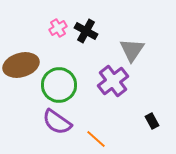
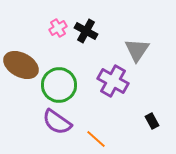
gray triangle: moved 5 px right
brown ellipse: rotated 44 degrees clockwise
purple cross: rotated 24 degrees counterclockwise
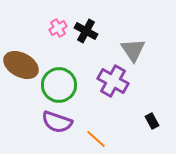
gray triangle: moved 4 px left; rotated 8 degrees counterclockwise
purple semicircle: rotated 16 degrees counterclockwise
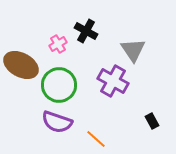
pink cross: moved 16 px down
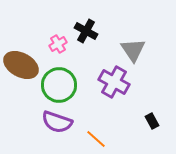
purple cross: moved 1 px right, 1 px down
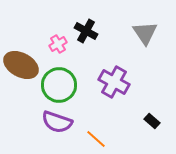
gray triangle: moved 12 px right, 17 px up
black rectangle: rotated 21 degrees counterclockwise
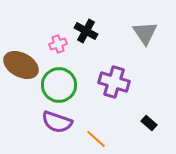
pink cross: rotated 12 degrees clockwise
purple cross: rotated 12 degrees counterclockwise
black rectangle: moved 3 px left, 2 px down
